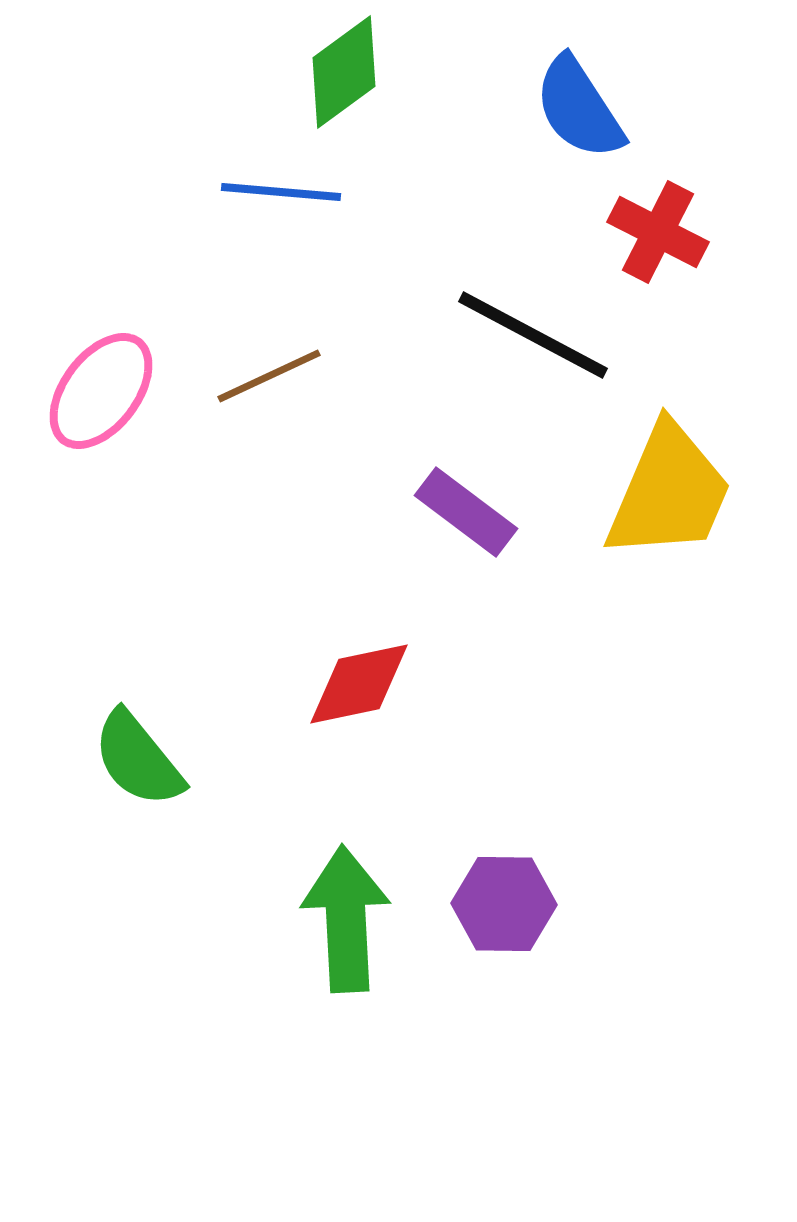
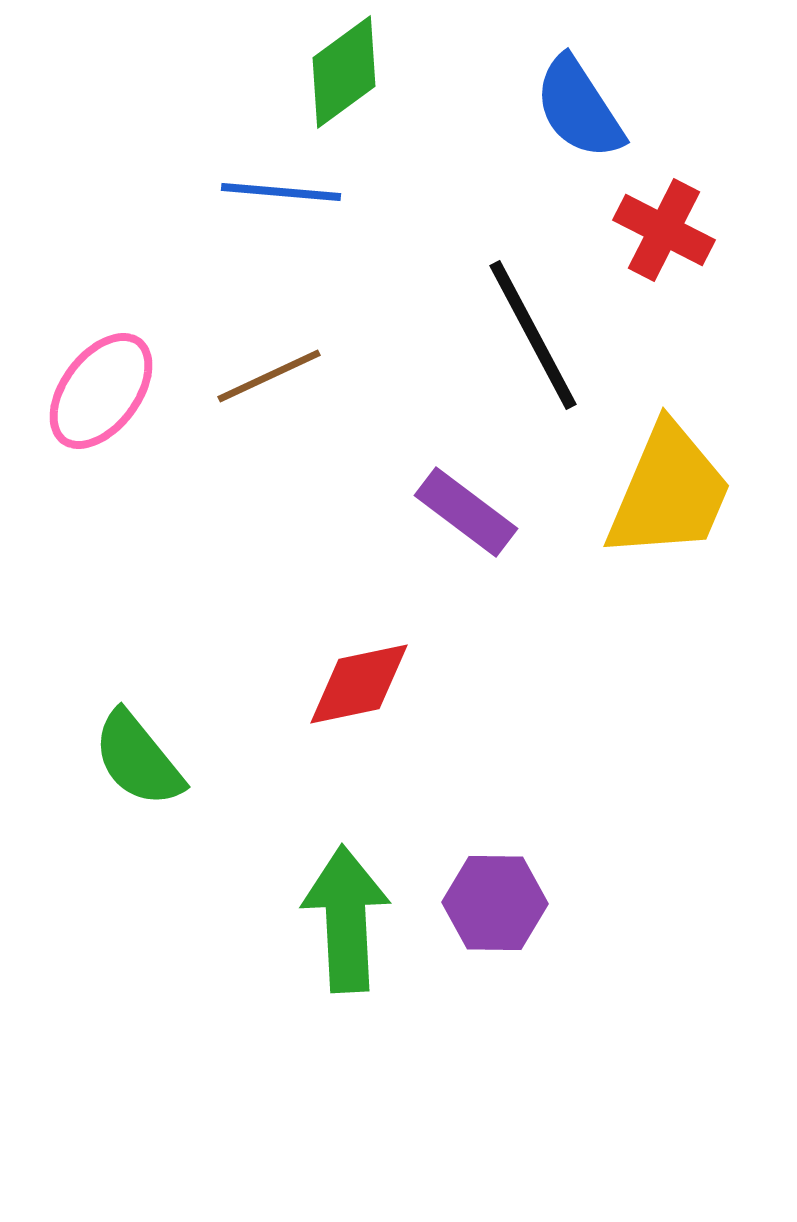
red cross: moved 6 px right, 2 px up
black line: rotated 34 degrees clockwise
purple hexagon: moved 9 px left, 1 px up
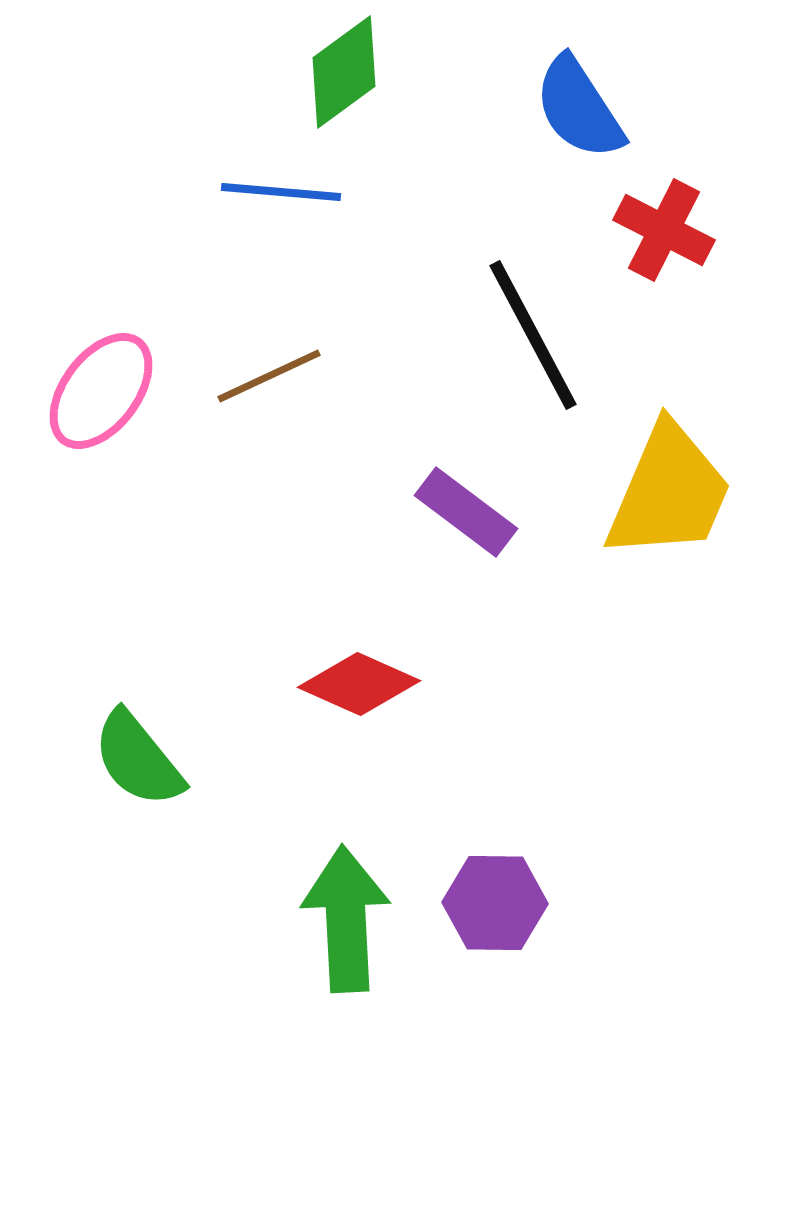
red diamond: rotated 36 degrees clockwise
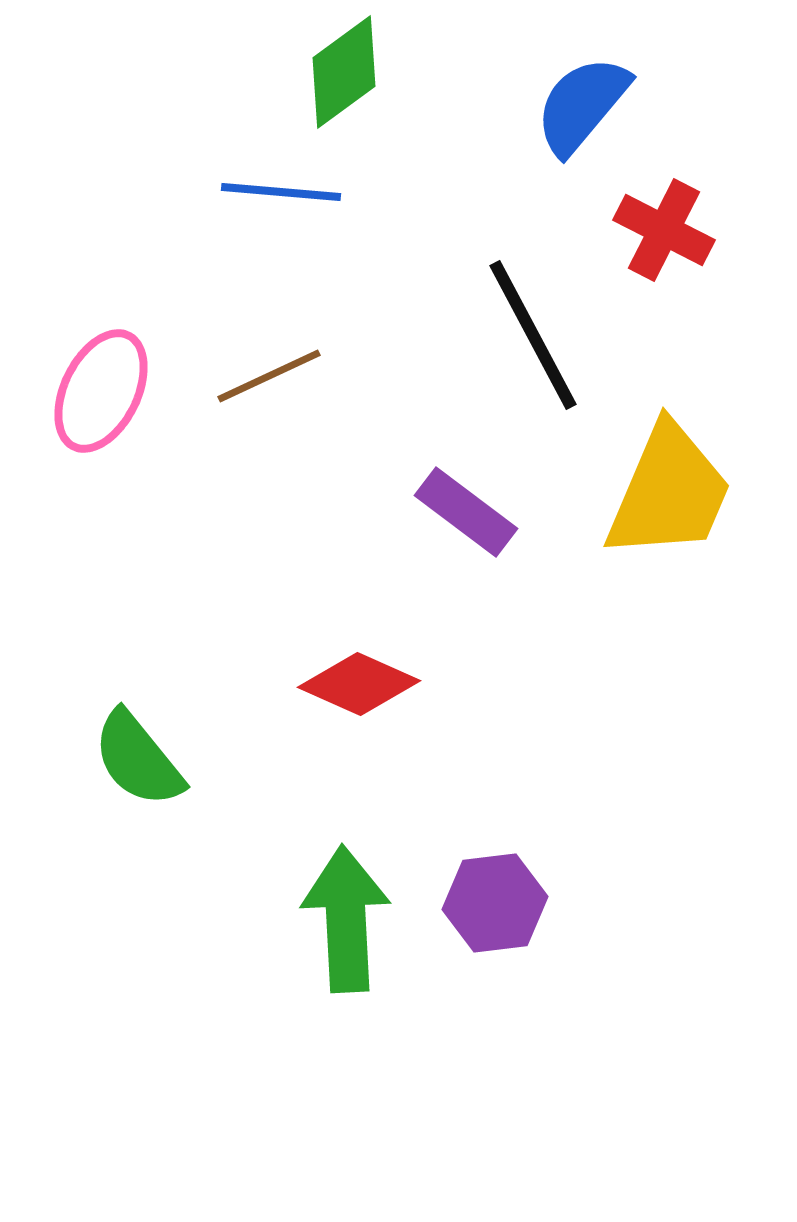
blue semicircle: moved 3 px right, 3 px up; rotated 73 degrees clockwise
pink ellipse: rotated 11 degrees counterclockwise
purple hexagon: rotated 8 degrees counterclockwise
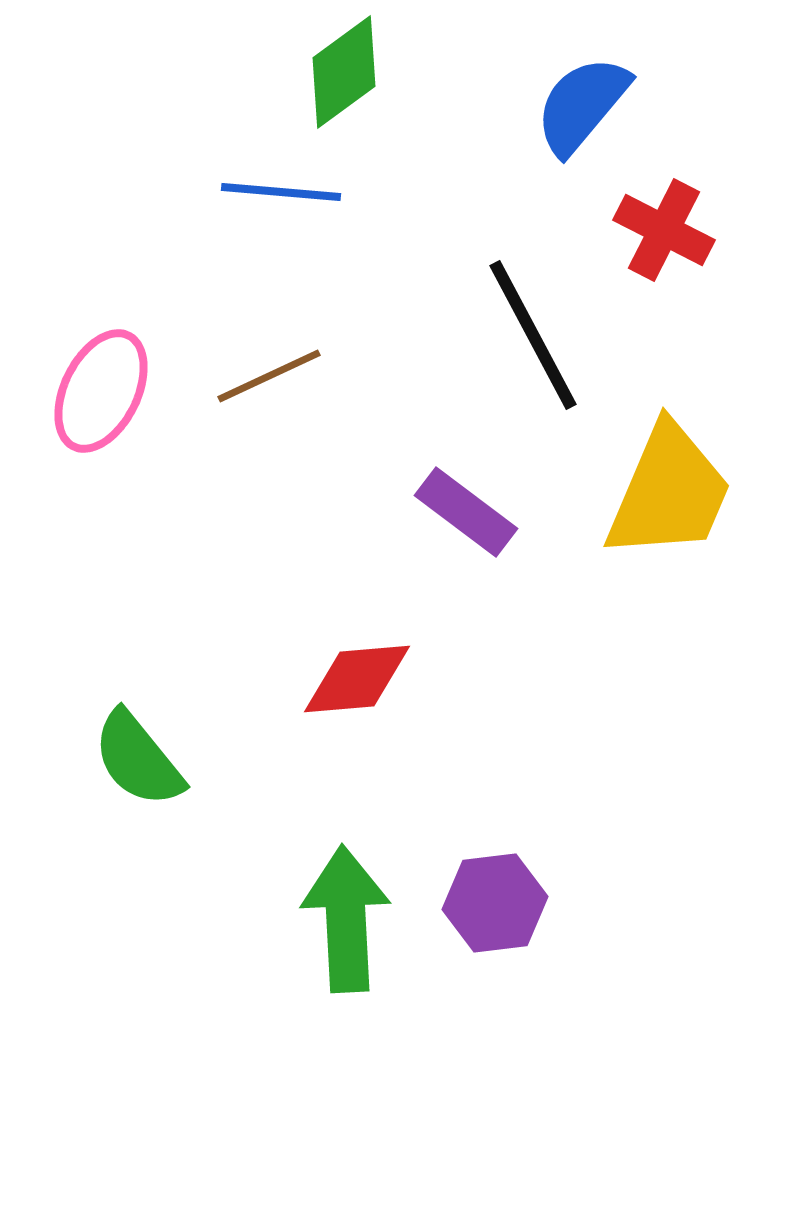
red diamond: moved 2 px left, 5 px up; rotated 29 degrees counterclockwise
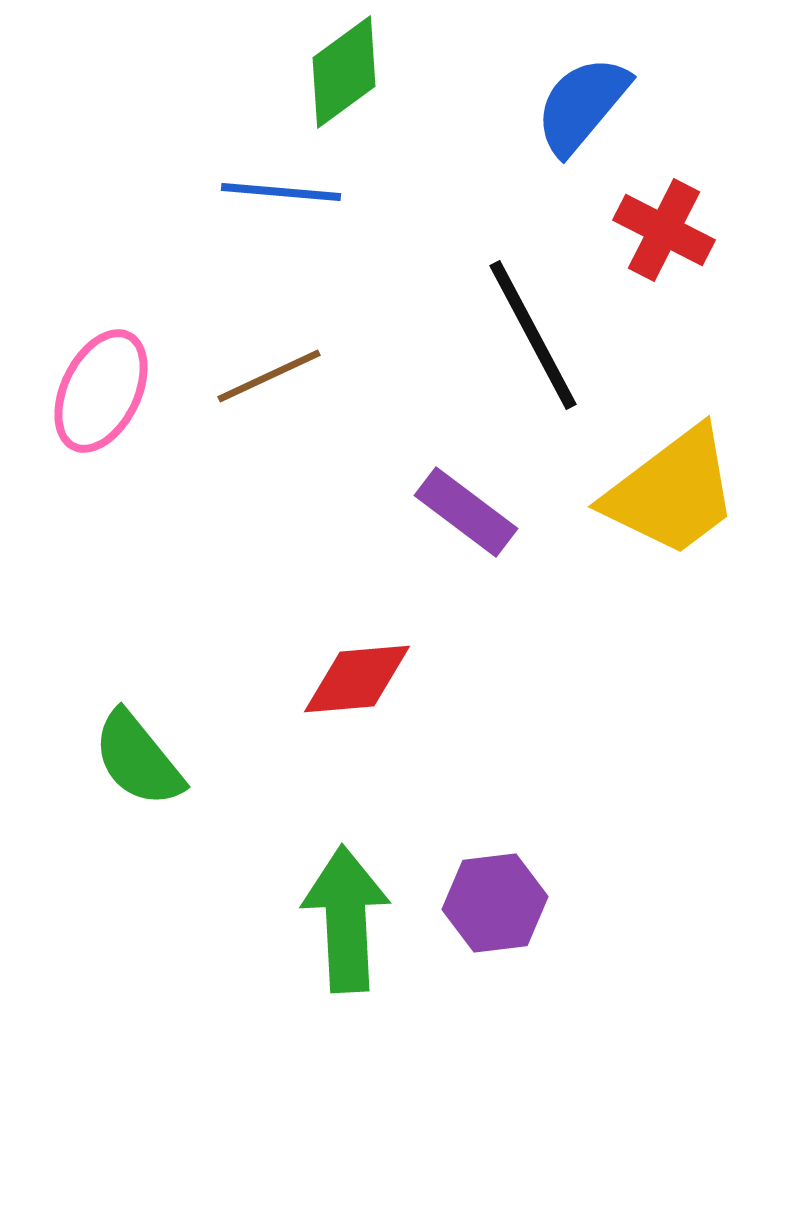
yellow trapezoid: moved 3 px right; rotated 30 degrees clockwise
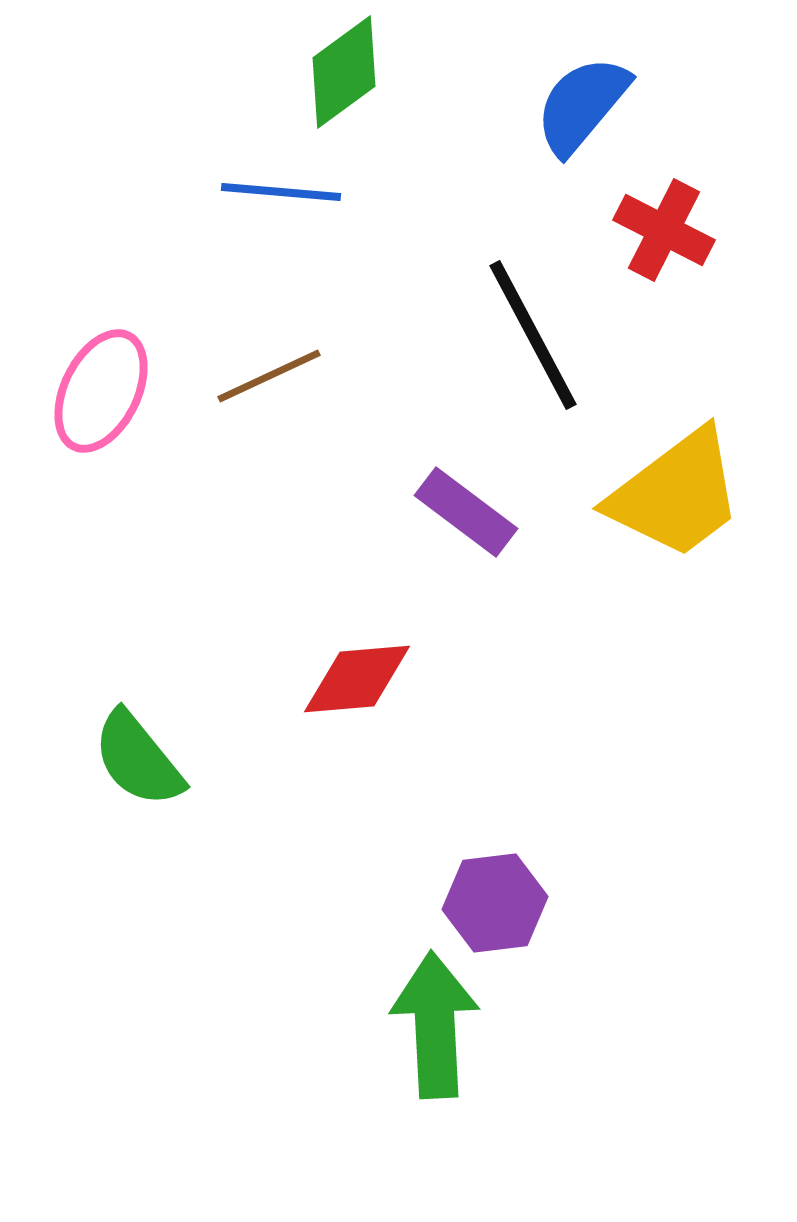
yellow trapezoid: moved 4 px right, 2 px down
green arrow: moved 89 px right, 106 px down
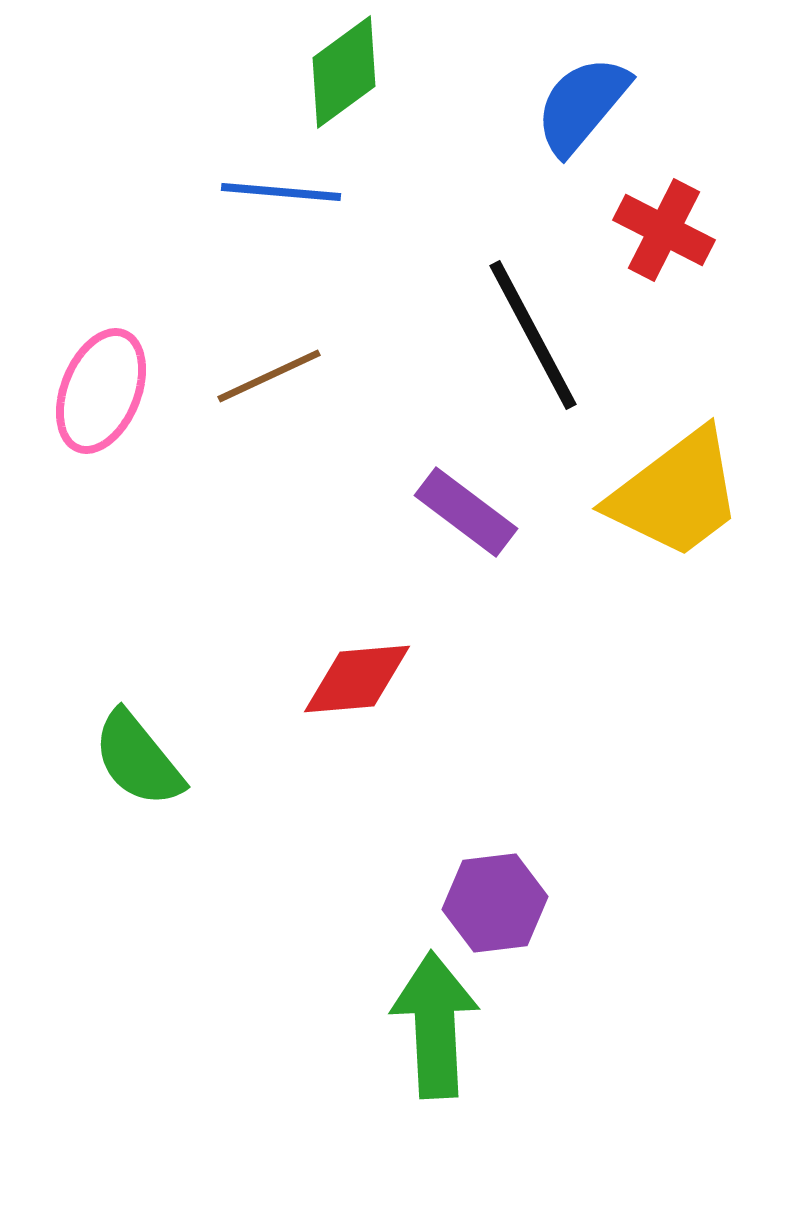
pink ellipse: rotated 4 degrees counterclockwise
